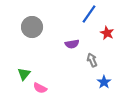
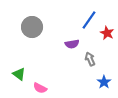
blue line: moved 6 px down
gray arrow: moved 2 px left, 1 px up
green triangle: moved 5 px left; rotated 32 degrees counterclockwise
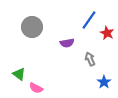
purple semicircle: moved 5 px left, 1 px up
pink semicircle: moved 4 px left
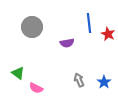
blue line: moved 3 px down; rotated 42 degrees counterclockwise
red star: moved 1 px right, 1 px down
gray arrow: moved 11 px left, 21 px down
green triangle: moved 1 px left, 1 px up
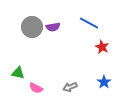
blue line: rotated 54 degrees counterclockwise
red star: moved 6 px left, 13 px down
purple semicircle: moved 14 px left, 16 px up
green triangle: rotated 24 degrees counterclockwise
gray arrow: moved 9 px left, 7 px down; rotated 88 degrees counterclockwise
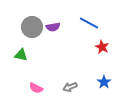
green triangle: moved 3 px right, 18 px up
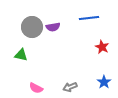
blue line: moved 5 px up; rotated 36 degrees counterclockwise
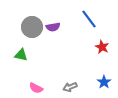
blue line: moved 1 px down; rotated 60 degrees clockwise
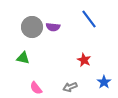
purple semicircle: rotated 16 degrees clockwise
red star: moved 18 px left, 13 px down
green triangle: moved 2 px right, 3 px down
pink semicircle: rotated 24 degrees clockwise
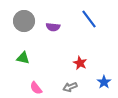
gray circle: moved 8 px left, 6 px up
red star: moved 4 px left, 3 px down
